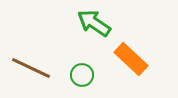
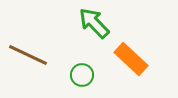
green arrow: rotated 12 degrees clockwise
brown line: moved 3 px left, 13 px up
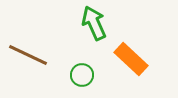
green arrow: rotated 20 degrees clockwise
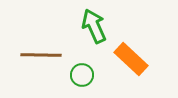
green arrow: moved 3 px down
brown line: moved 13 px right; rotated 24 degrees counterclockwise
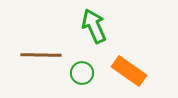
orange rectangle: moved 2 px left, 12 px down; rotated 8 degrees counterclockwise
green circle: moved 2 px up
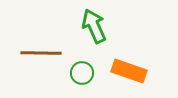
brown line: moved 2 px up
orange rectangle: rotated 16 degrees counterclockwise
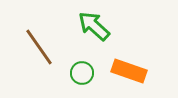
green arrow: rotated 24 degrees counterclockwise
brown line: moved 2 px left, 6 px up; rotated 54 degrees clockwise
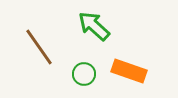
green circle: moved 2 px right, 1 px down
